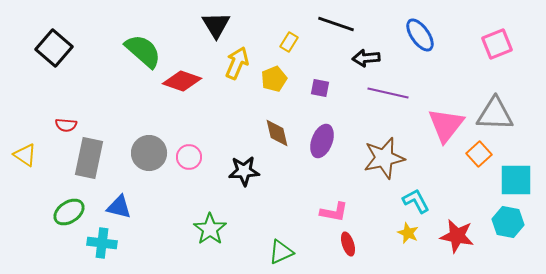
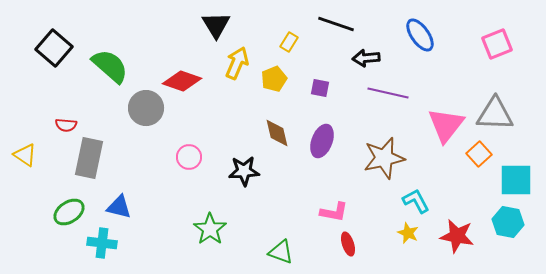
green semicircle: moved 33 px left, 15 px down
gray circle: moved 3 px left, 45 px up
green triangle: rotated 44 degrees clockwise
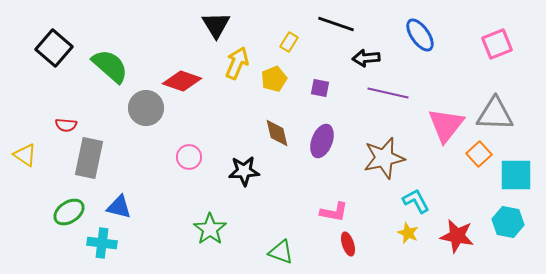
cyan square: moved 5 px up
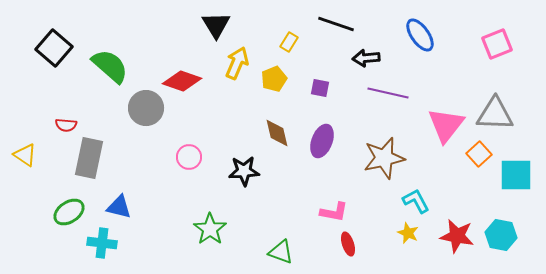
cyan hexagon: moved 7 px left, 13 px down
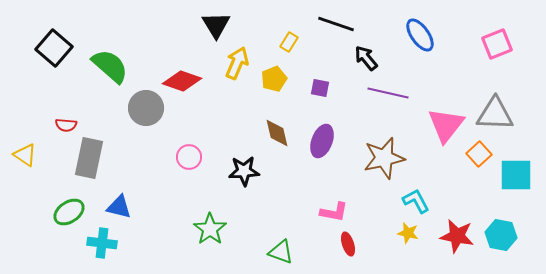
black arrow: rotated 56 degrees clockwise
yellow star: rotated 10 degrees counterclockwise
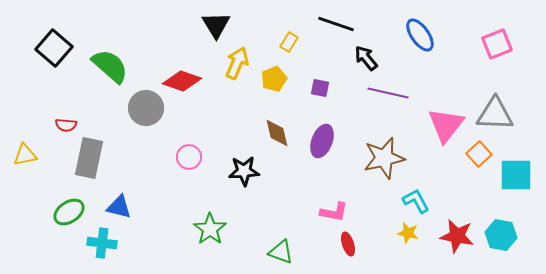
yellow triangle: rotated 45 degrees counterclockwise
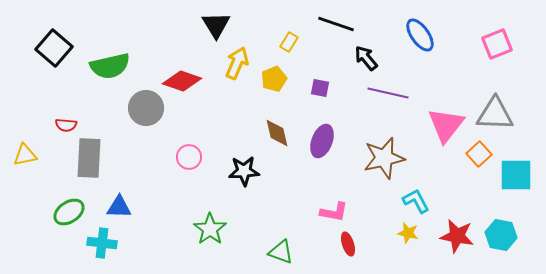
green semicircle: rotated 126 degrees clockwise
gray rectangle: rotated 9 degrees counterclockwise
blue triangle: rotated 12 degrees counterclockwise
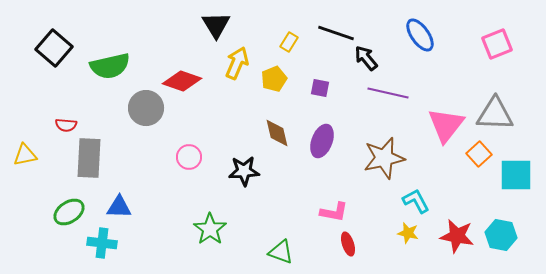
black line: moved 9 px down
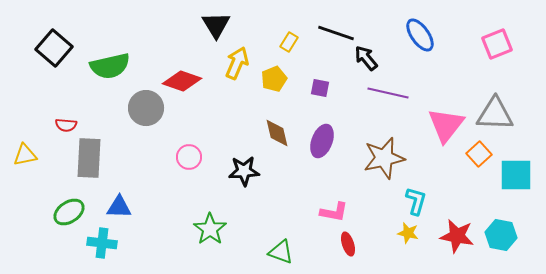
cyan L-shape: rotated 44 degrees clockwise
